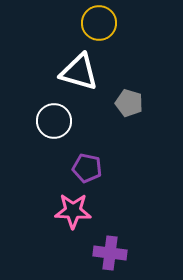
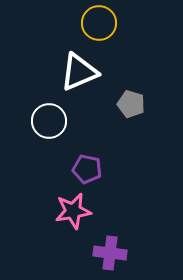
white triangle: rotated 39 degrees counterclockwise
gray pentagon: moved 2 px right, 1 px down
white circle: moved 5 px left
purple pentagon: moved 1 px down
pink star: rotated 12 degrees counterclockwise
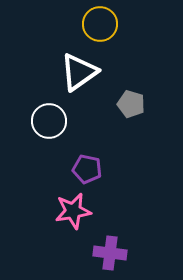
yellow circle: moved 1 px right, 1 px down
white triangle: rotated 12 degrees counterclockwise
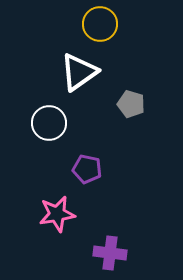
white circle: moved 2 px down
pink star: moved 16 px left, 3 px down
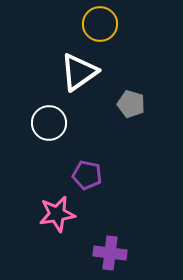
purple pentagon: moved 6 px down
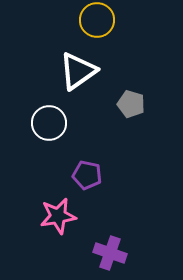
yellow circle: moved 3 px left, 4 px up
white triangle: moved 1 px left, 1 px up
pink star: moved 1 px right, 2 px down
purple cross: rotated 12 degrees clockwise
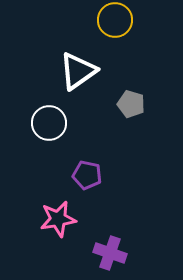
yellow circle: moved 18 px right
pink star: moved 3 px down
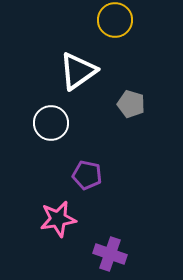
white circle: moved 2 px right
purple cross: moved 1 px down
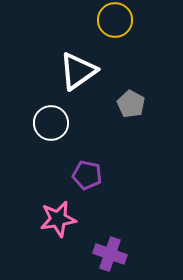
gray pentagon: rotated 12 degrees clockwise
